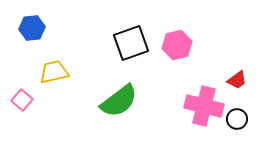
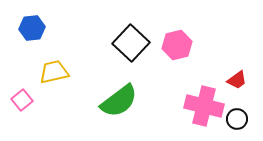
black square: rotated 27 degrees counterclockwise
pink square: rotated 10 degrees clockwise
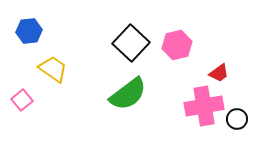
blue hexagon: moved 3 px left, 3 px down
yellow trapezoid: moved 1 px left, 3 px up; rotated 48 degrees clockwise
red trapezoid: moved 18 px left, 7 px up
green semicircle: moved 9 px right, 7 px up
pink cross: rotated 24 degrees counterclockwise
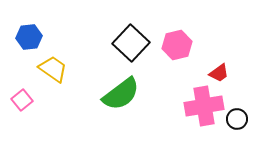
blue hexagon: moved 6 px down
green semicircle: moved 7 px left
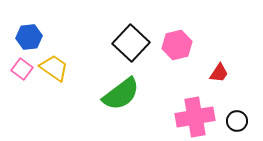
yellow trapezoid: moved 1 px right, 1 px up
red trapezoid: rotated 20 degrees counterclockwise
pink square: moved 31 px up; rotated 15 degrees counterclockwise
pink cross: moved 9 px left, 11 px down
black circle: moved 2 px down
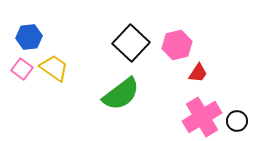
red trapezoid: moved 21 px left
pink cross: moved 7 px right; rotated 21 degrees counterclockwise
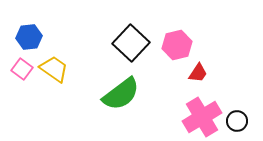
yellow trapezoid: moved 1 px down
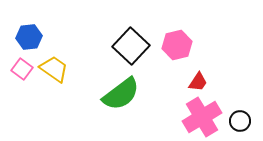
black square: moved 3 px down
red trapezoid: moved 9 px down
black circle: moved 3 px right
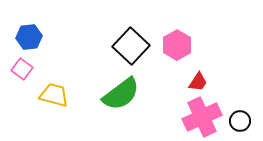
pink hexagon: rotated 16 degrees counterclockwise
yellow trapezoid: moved 26 px down; rotated 20 degrees counterclockwise
pink cross: rotated 6 degrees clockwise
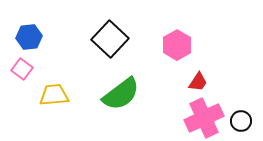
black square: moved 21 px left, 7 px up
yellow trapezoid: rotated 20 degrees counterclockwise
pink cross: moved 2 px right, 1 px down
black circle: moved 1 px right
